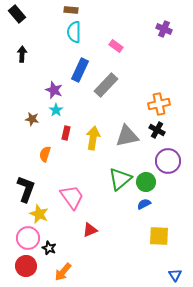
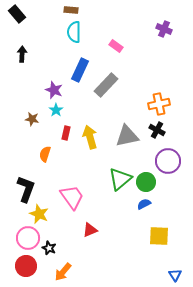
yellow arrow: moved 3 px left, 1 px up; rotated 25 degrees counterclockwise
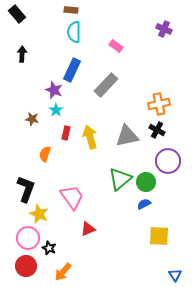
blue rectangle: moved 8 px left
red triangle: moved 2 px left, 1 px up
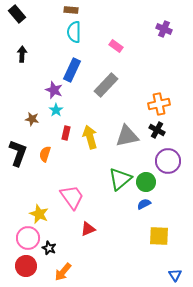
black L-shape: moved 8 px left, 36 px up
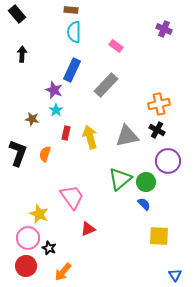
blue semicircle: rotated 72 degrees clockwise
